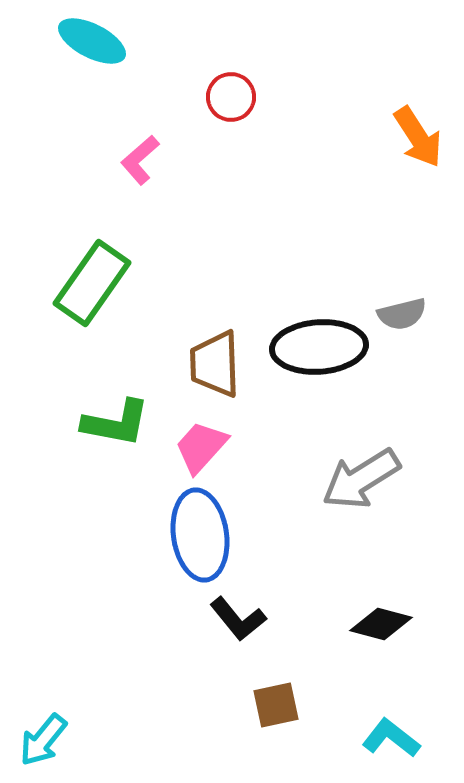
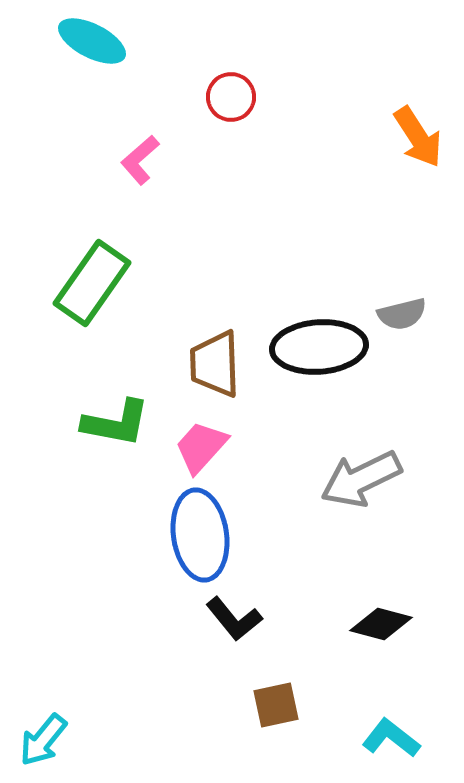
gray arrow: rotated 6 degrees clockwise
black L-shape: moved 4 px left
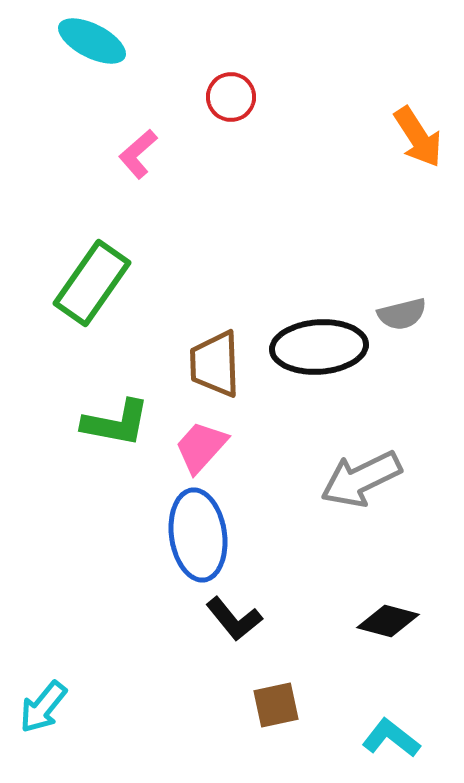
pink L-shape: moved 2 px left, 6 px up
blue ellipse: moved 2 px left
black diamond: moved 7 px right, 3 px up
cyan arrow: moved 33 px up
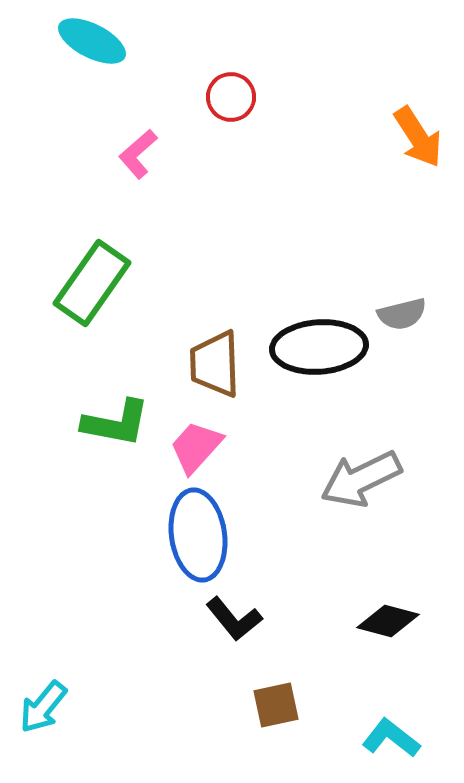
pink trapezoid: moved 5 px left
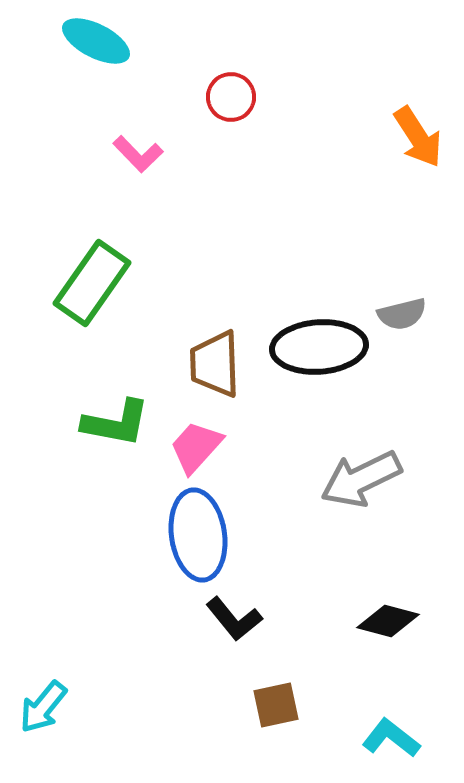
cyan ellipse: moved 4 px right
pink L-shape: rotated 93 degrees counterclockwise
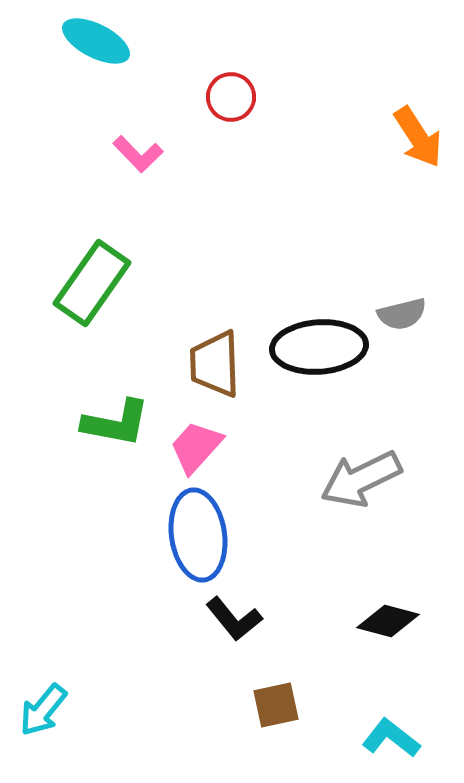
cyan arrow: moved 3 px down
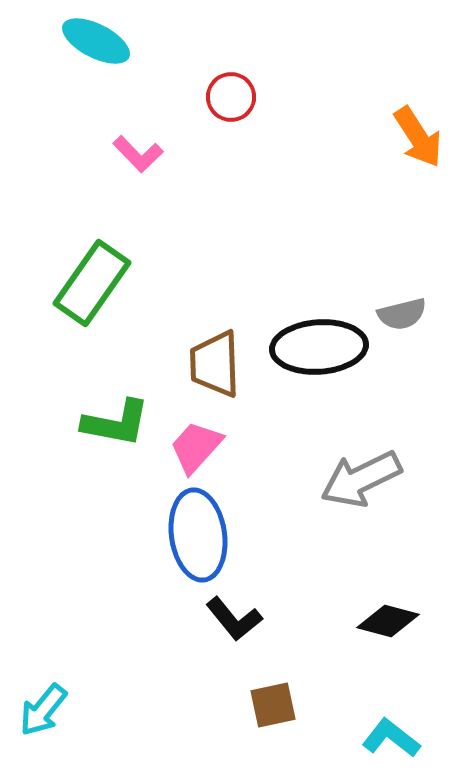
brown square: moved 3 px left
